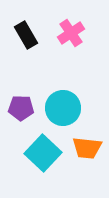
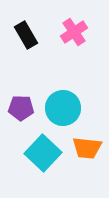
pink cross: moved 3 px right, 1 px up
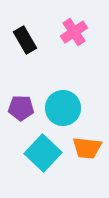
black rectangle: moved 1 px left, 5 px down
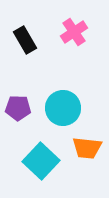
purple pentagon: moved 3 px left
cyan square: moved 2 px left, 8 px down
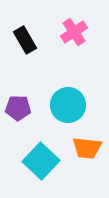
cyan circle: moved 5 px right, 3 px up
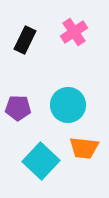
black rectangle: rotated 56 degrees clockwise
orange trapezoid: moved 3 px left
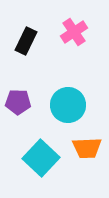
black rectangle: moved 1 px right, 1 px down
purple pentagon: moved 6 px up
orange trapezoid: moved 3 px right; rotated 8 degrees counterclockwise
cyan square: moved 3 px up
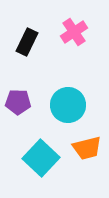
black rectangle: moved 1 px right, 1 px down
orange trapezoid: rotated 12 degrees counterclockwise
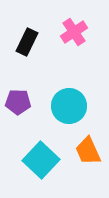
cyan circle: moved 1 px right, 1 px down
orange trapezoid: moved 1 px right, 3 px down; rotated 80 degrees clockwise
cyan square: moved 2 px down
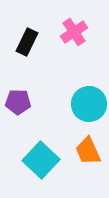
cyan circle: moved 20 px right, 2 px up
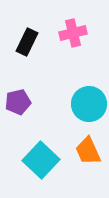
pink cross: moved 1 px left, 1 px down; rotated 20 degrees clockwise
purple pentagon: rotated 15 degrees counterclockwise
